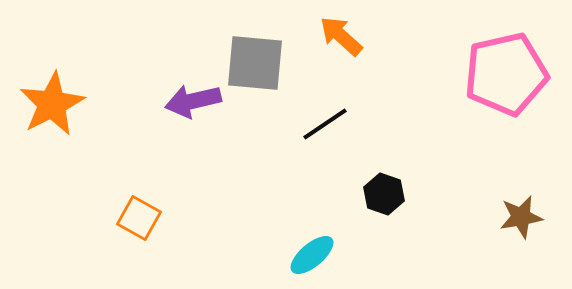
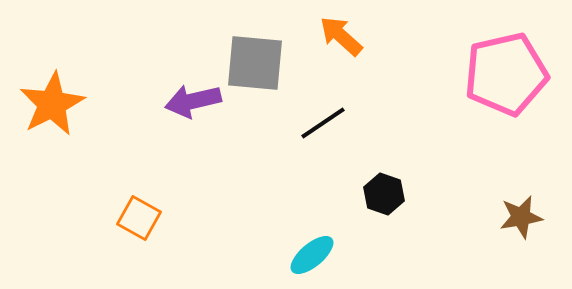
black line: moved 2 px left, 1 px up
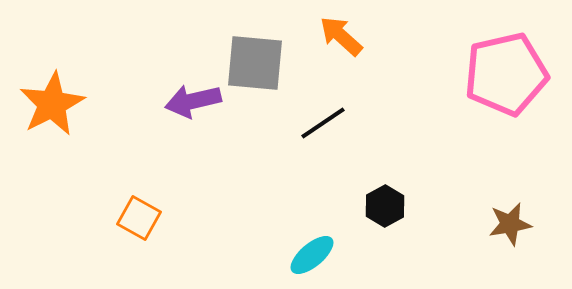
black hexagon: moved 1 px right, 12 px down; rotated 12 degrees clockwise
brown star: moved 11 px left, 7 px down
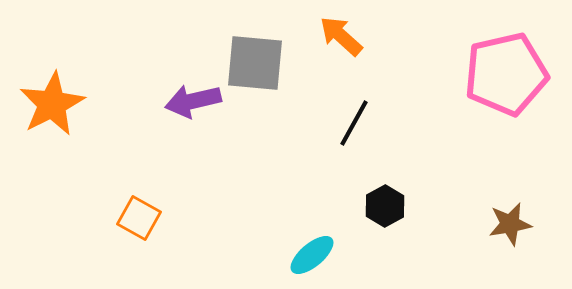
black line: moved 31 px right; rotated 27 degrees counterclockwise
